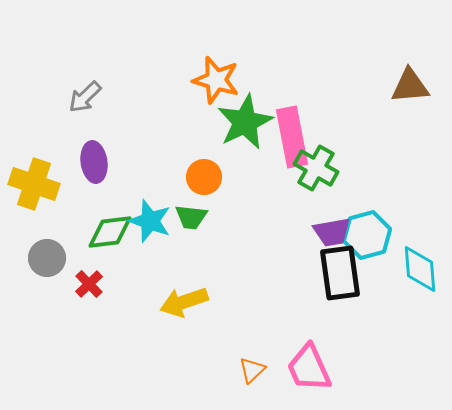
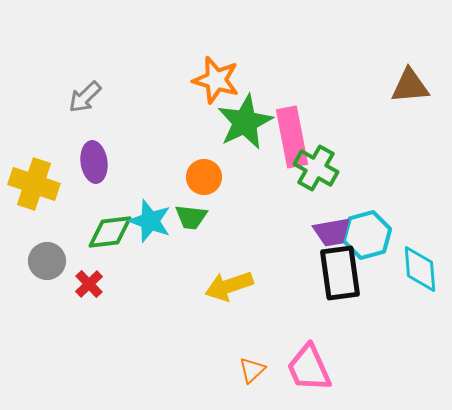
gray circle: moved 3 px down
yellow arrow: moved 45 px right, 16 px up
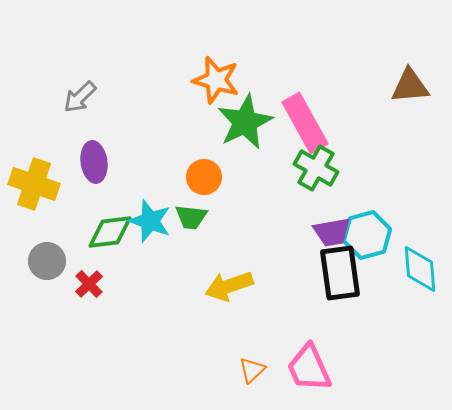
gray arrow: moved 5 px left
pink rectangle: moved 13 px right, 14 px up; rotated 18 degrees counterclockwise
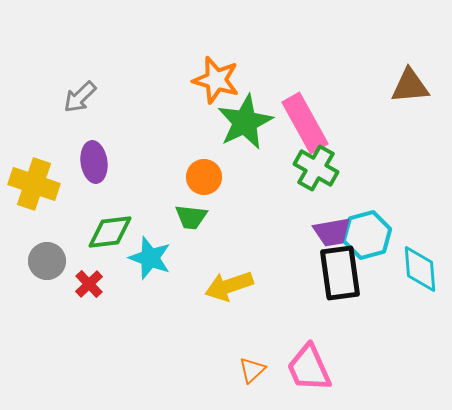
cyan star: moved 37 px down
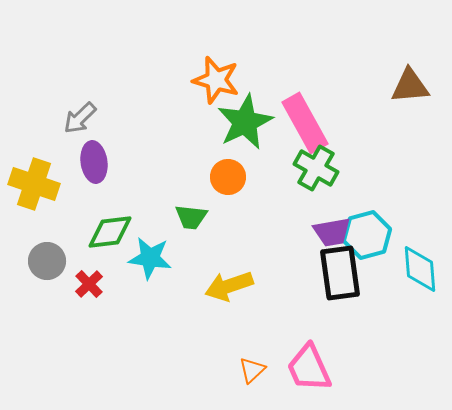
gray arrow: moved 21 px down
orange circle: moved 24 px right
cyan star: rotated 12 degrees counterclockwise
